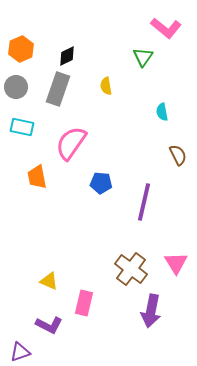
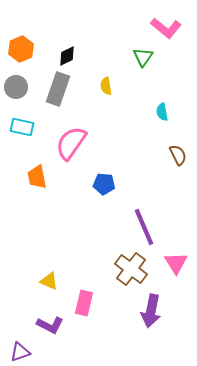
blue pentagon: moved 3 px right, 1 px down
purple line: moved 25 px down; rotated 36 degrees counterclockwise
purple L-shape: moved 1 px right
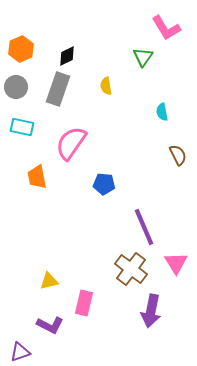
pink L-shape: rotated 20 degrees clockwise
yellow triangle: rotated 36 degrees counterclockwise
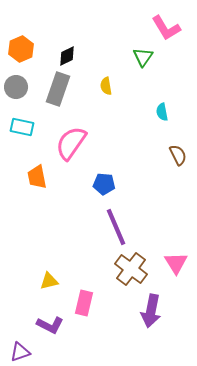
purple line: moved 28 px left
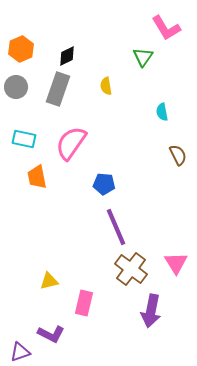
cyan rectangle: moved 2 px right, 12 px down
purple L-shape: moved 1 px right, 9 px down
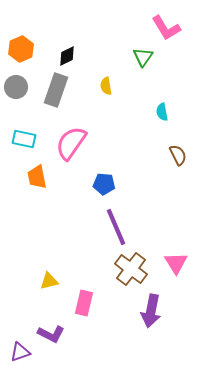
gray rectangle: moved 2 px left, 1 px down
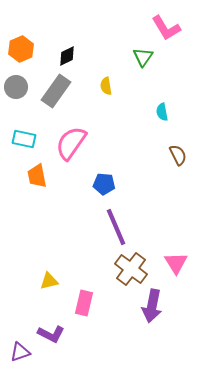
gray rectangle: moved 1 px down; rotated 16 degrees clockwise
orange trapezoid: moved 1 px up
purple arrow: moved 1 px right, 5 px up
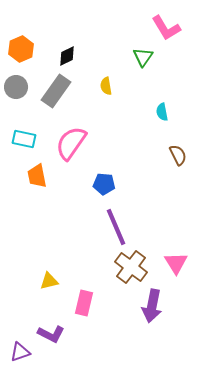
brown cross: moved 2 px up
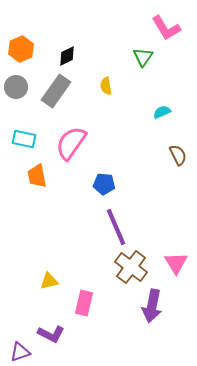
cyan semicircle: rotated 78 degrees clockwise
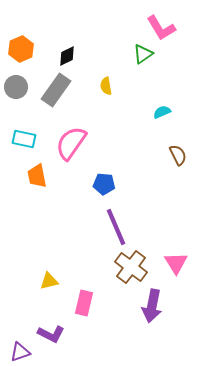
pink L-shape: moved 5 px left
green triangle: moved 3 px up; rotated 20 degrees clockwise
gray rectangle: moved 1 px up
